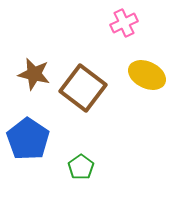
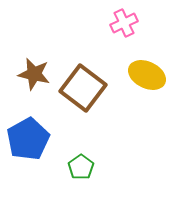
blue pentagon: rotated 9 degrees clockwise
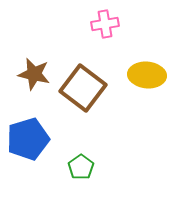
pink cross: moved 19 px left, 1 px down; rotated 16 degrees clockwise
yellow ellipse: rotated 21 degrees counterclockwise
blue pentagon: rotated 12 degrees clockwise
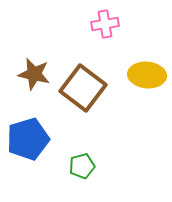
green pentagon: moved 1 px right, 1 px up; rotated 20 degrees clockwise
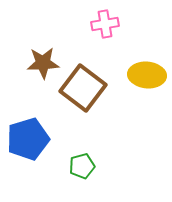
brown star: moved 9 px right, 11 px up; rotated 16 degrees counterclockwise
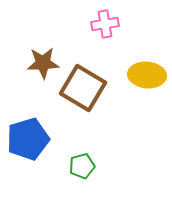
brown square: rotated 6 degrees counterclockwise
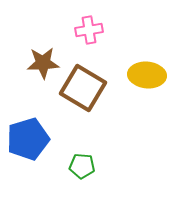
pink cross: moved 16 px left, 6 px down
green pentagon: rotated 20 degrees clockwise
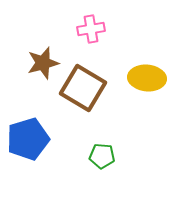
pink cross: moved 2 px right, 1 px up
brown star: rotated 12 degrees counterclockwise
yellow ellipse: moved 3 px down
green pentagon: moved 20 px right, 10 px up
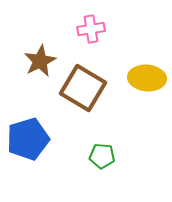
brown star: moved 3 px left, 2 px up; rotated 12 degrees counterclockwise
